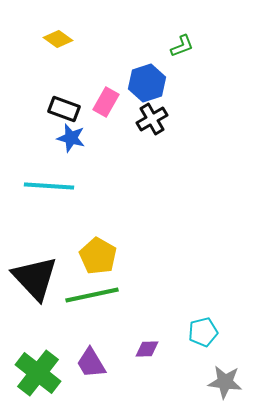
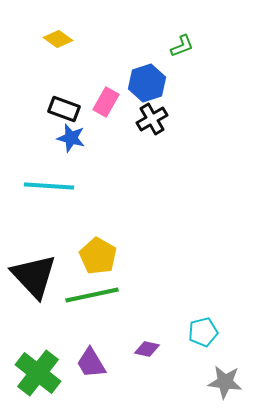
black triangle: moved 1 px left, 2 px up
purple diamond: rotated 15 degrees clockwise
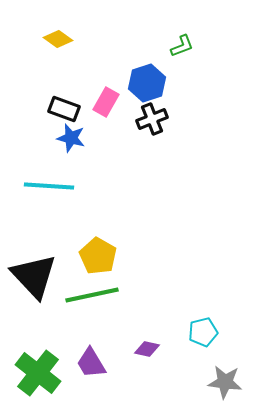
black cross: rotated 8 degrees clockwise
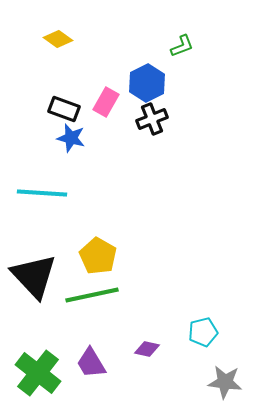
blue hexagon: rotated 9 degrees counterclockwise
cyan line: moved 7 px left, 7 px down
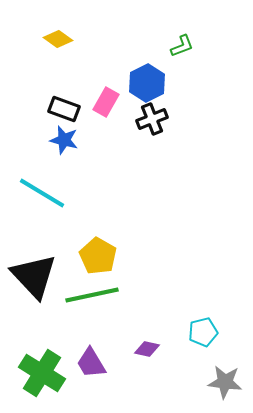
blue star: moved 7 px left, 2 px down
cyan line: rotated 27 degrees clockwise
green cross: moved 4 px right; rotated 6 degrees counterclockwise
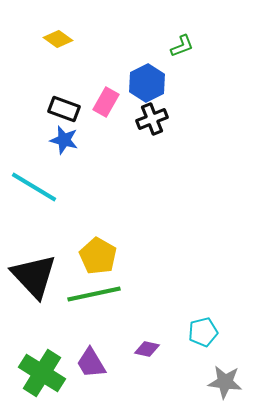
cyan line: moved 8 px left, 6 px up
green line: moved 2 px right, 1 px up
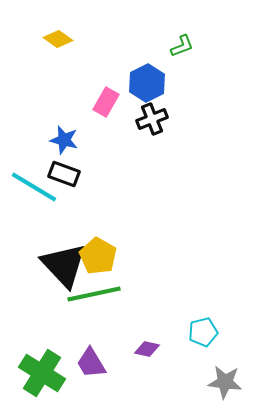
black rectangle: moved 65 px down
black triangle: moved 30 px right, 11 px up
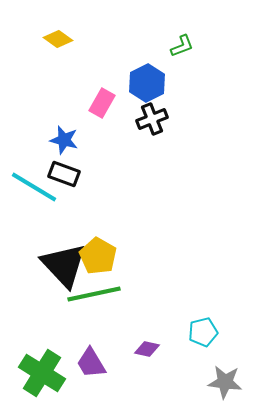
pink rectangle: moved 4 px left, 1 px down
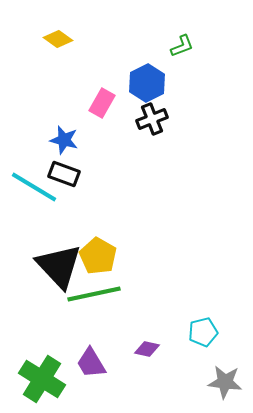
black triangle: moved 5 px left, 1 px down
green cross: moved 6 px down
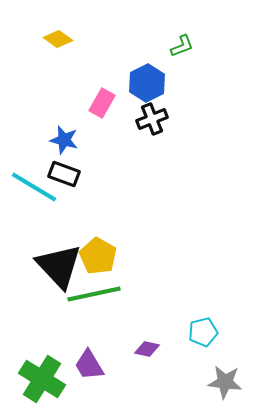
purple trapezoid: moved 2 px left, 2 px down
